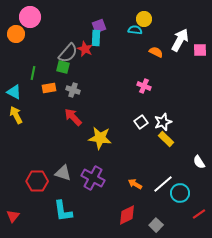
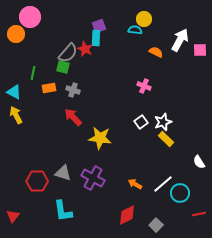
red line: rotated 24 degrees clockwise
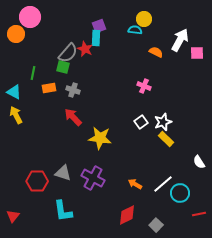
pink square: moved 3 px left, 3 px down
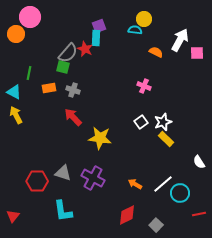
green line: moved 4 px left
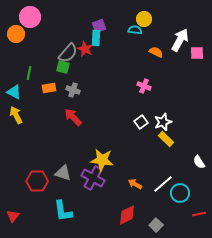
yellow star: moved 2 px right, 22 px down
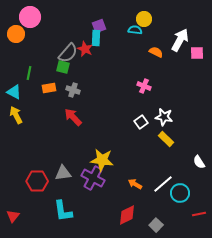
white star: moved 1 px right, 5 px up; rotated 30 degrees clockwise
gray triangle: rotated 24 degrees counterclockwise
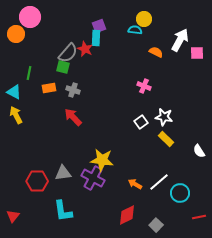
white semicircle: moved 11 px up
white line: moved 4 px left, 2 px up
red line: moved 3 px down
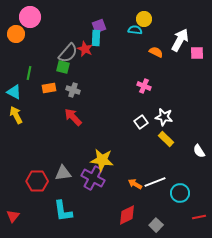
white line: moved 4 px left; rotated 20 degrees clockwise
